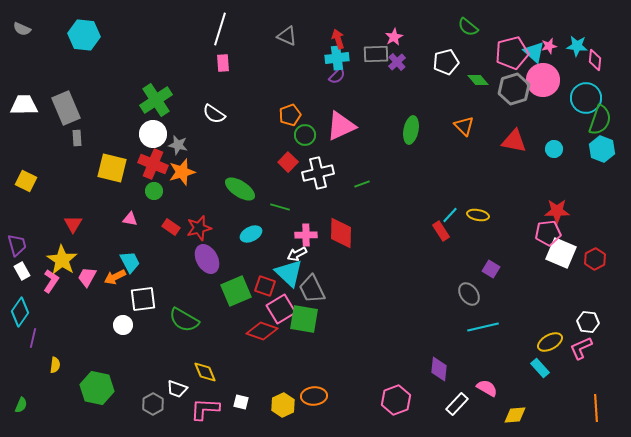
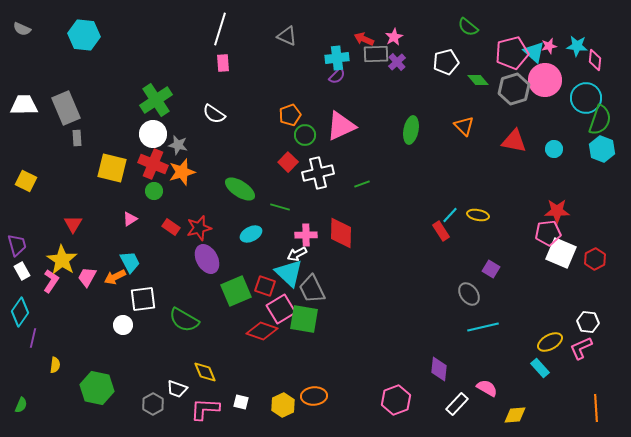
red arrow at (338, 39): moved 26 px right; rotated 48 degrees counterclockwise
pink circle at (543, 80): moved 2 px right
pink triangle at (130, 219): rotated 42 degrees counterclockwise
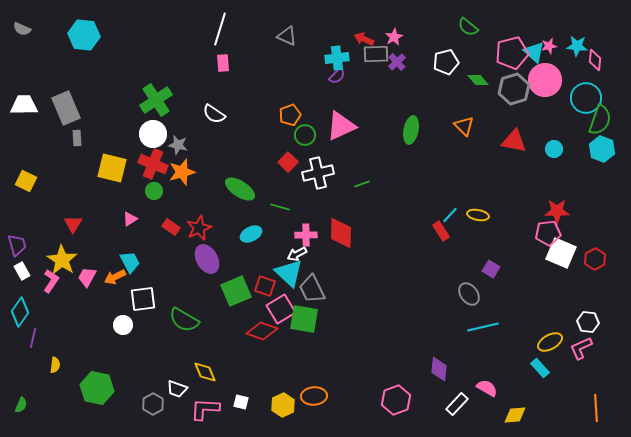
red star at (199, 228): rotated 10 degrees counterclockwise
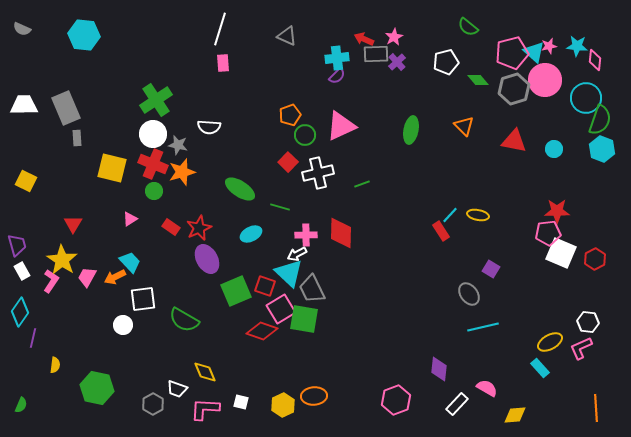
white semicircle at (214, 114): moved 5 px left, 13 px down; rotated 30 degrees counterclockwise
cyan trapezoid at (130, 262): rotated 15 degrees counterclockwise
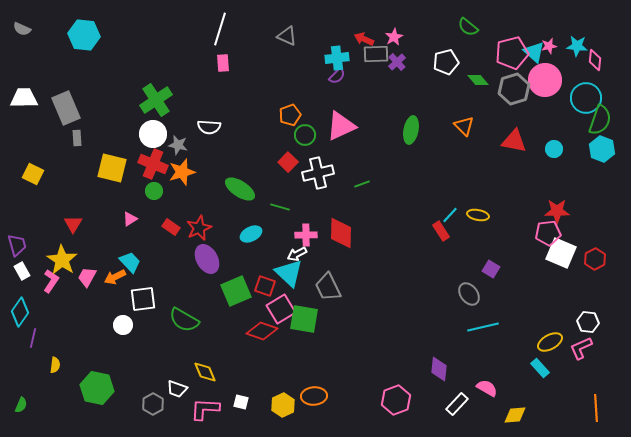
white trapezoid at (24, 105): moved 7 px up
yellow square at (26, 181): moved 7 px right, 7 px up
gray trapezoid at (312, 289): moved 16 px right, 2 px up
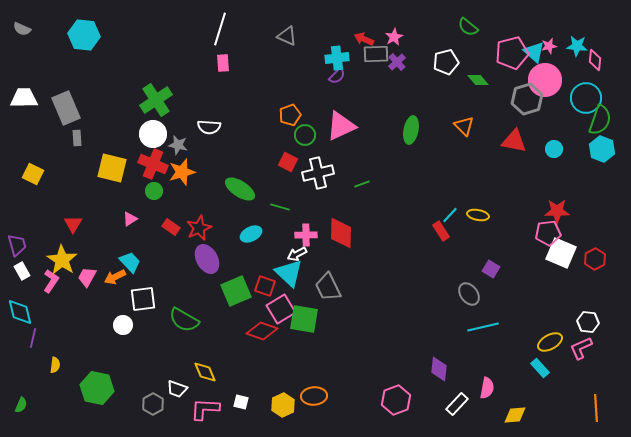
gray hexagon at (514, 89): moved 13 px right, 10 px down
red square at (288, 162): rotated 18 degrees counterclockwise
cyan diamond at (20, 312): rotated 48 degrees counterclockwise
pink semicircle at (487, 388): rotated 70 degrees clockwise
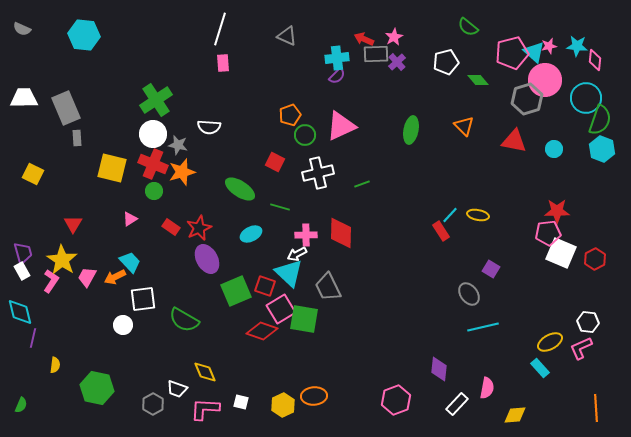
red square at (288, 162): moved 13 px left
purple trapezoid at (17, 245): moved 6 px right, 8 px down
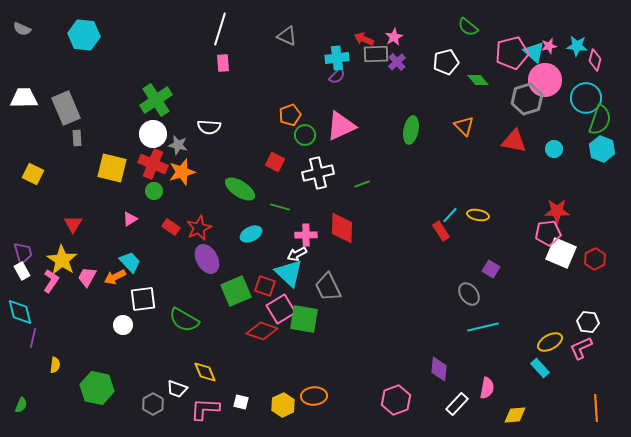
pink diamond at (595, 60): rotated 10 degrees clockwise
red diamond at (341, 233): moved 1 px right, 5 px up
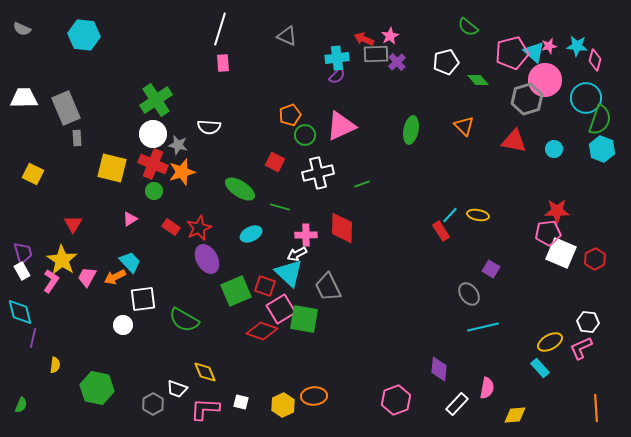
pink star at (394, 37): moved 4 px left, 1 px up
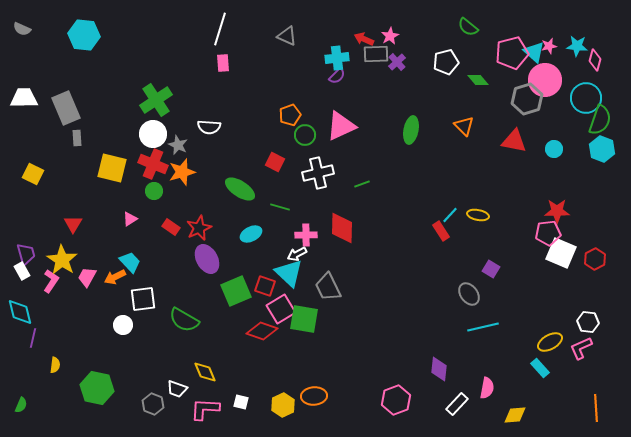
gray star at (178, 145): rotated 12 degrees clockwise
purple trapezoid at (23, 253): moved 3 px right, 1 px down
gray hexagon at (153, 404): rotated 10 degrees counterclockwise
